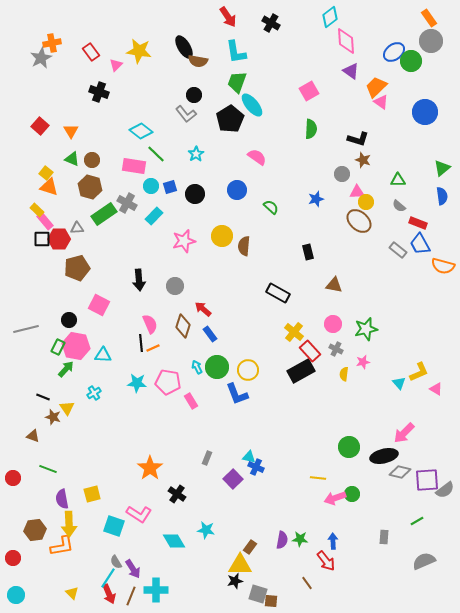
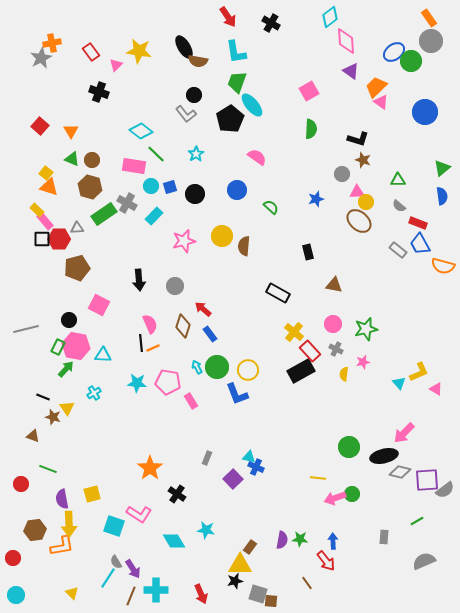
red circle at (13, 478): moved 8 px right, 6 px down
red arrow at (109, 594): moved 92 px right
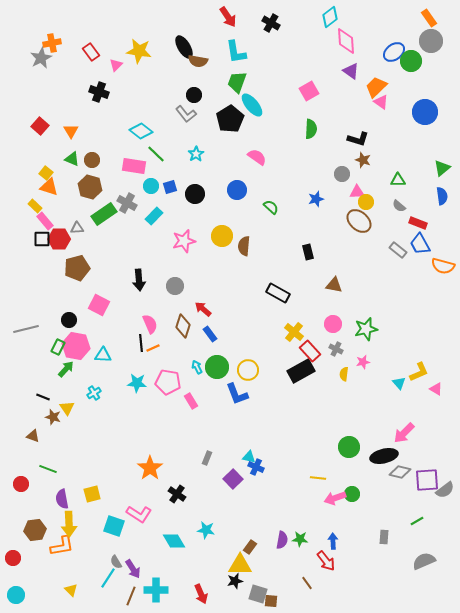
yellow rectangle at (37, 210): moved 2 px left, 4 px up
yellow triangle at (72, 593): moved 1 px left, 3 px up
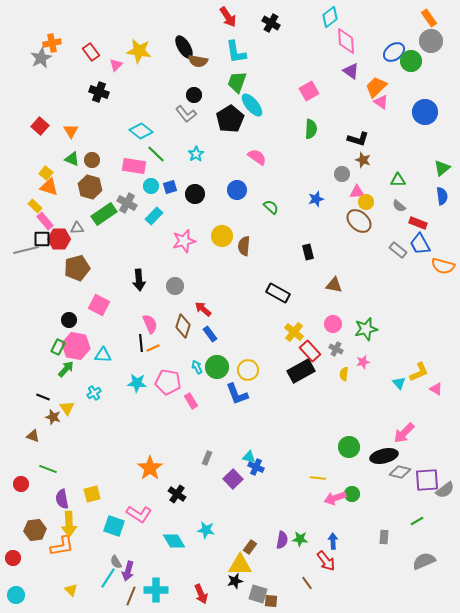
gray line at (26, 329): moved 79 px up
purple arrow at (133, 569): moved 5 px left, 2 px down; rotated 48 degrees clockwise
